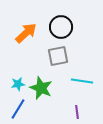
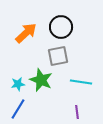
cyan line: moved 1 px left, 1 px down
green star: moved 8 px up
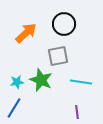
black circle: moved 3 px right, 3 px up
cyan star: moved 1 px left, 2 px up
blue line: moved 4 px left, 1 px up
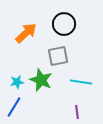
blue line: moved 1 px up
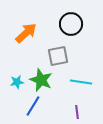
black circle: moved 7 px right
blue line: moved 19 px right, 1 px up
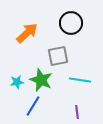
black circle: moved 1 px up
orange arrow: moved 1 px right
cyan line: moved 1 px left, 2 px up
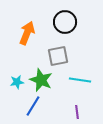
black circle: moved 6 px left, 1 px up
orange arrow: rotated 25 degrees counterclockwise
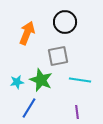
blue line: moved 4 px left, 2 px down
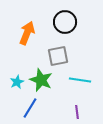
cyan star: rotated 16 degrees counterclockwise
blue line: moved 1 px right
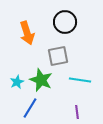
orange arrow: rotated 140 degrees clockwise
